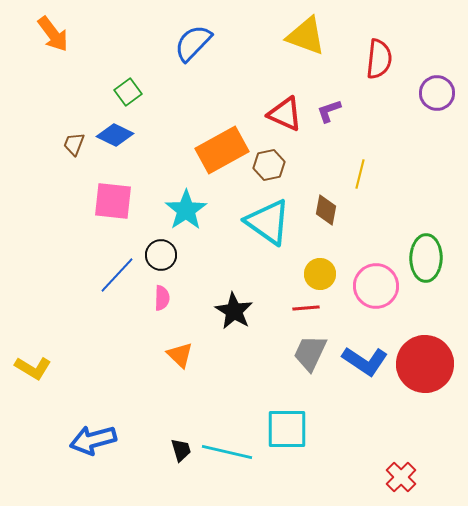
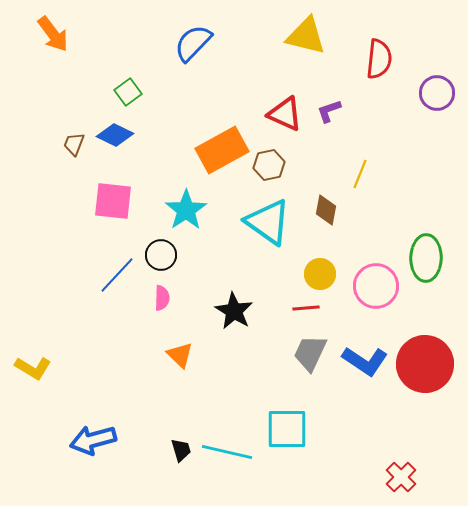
yellow triangle: rotated 6 degrees counterclockwise
yellow line: rotated 8 degrees clockwise
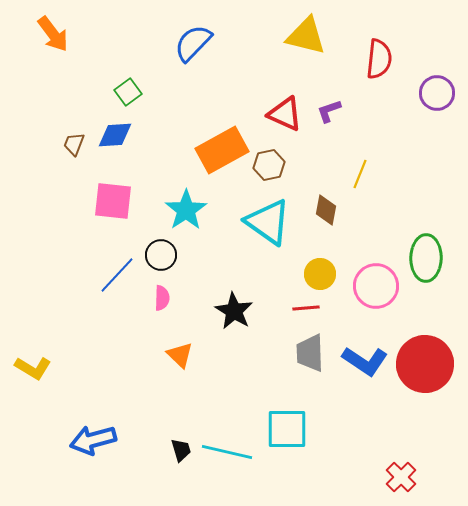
blue diamond: rotated 30 degrees counterclockwise
gray trapezoid: rotated 27 degrees counterclockwise
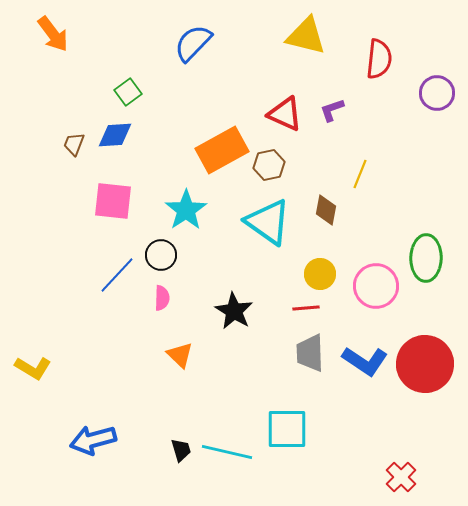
purple L-shape: moved 3 px right, 1 px up
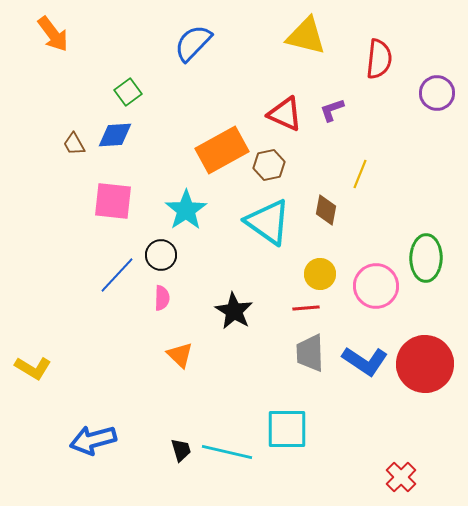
brown trapezoid: rotated 50 degrees counterclockwise
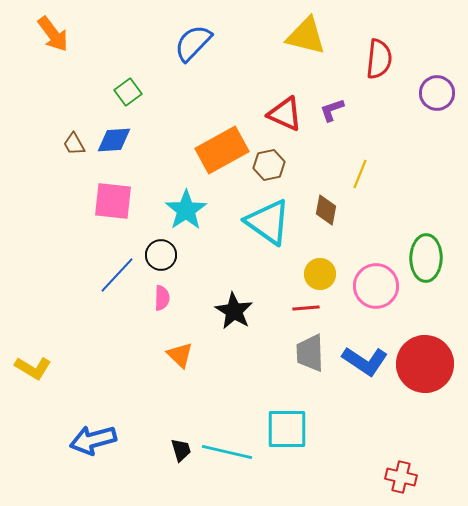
blue diamond: moved 1 px left, 5 px down
red cross: rotated 32 degrees counterclockwise
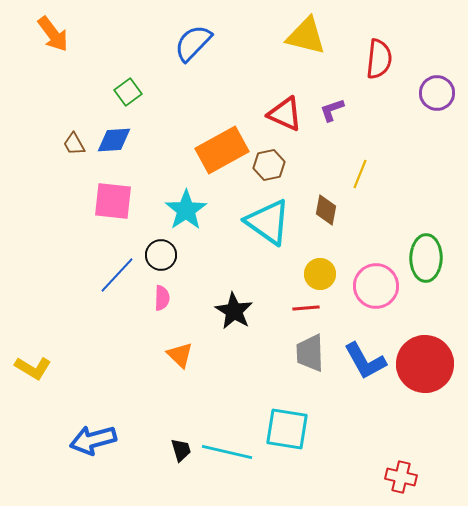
blue L-shape: rotated 27 degrees clockwise
cyan square: rotated 9 degrees clockwise
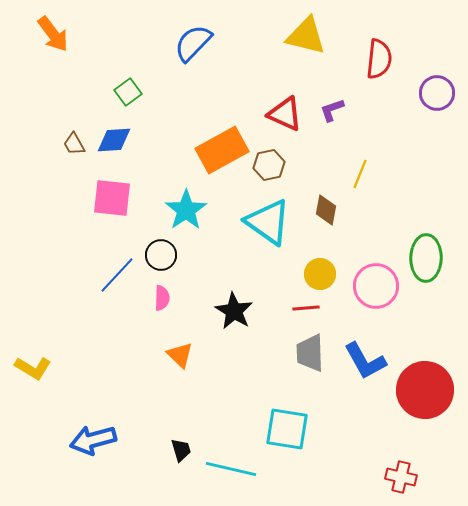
pink square: moved 1 px left, 3 px up
red circle: moved 26 px down
cyan line: moved 4 px right, 17 px down
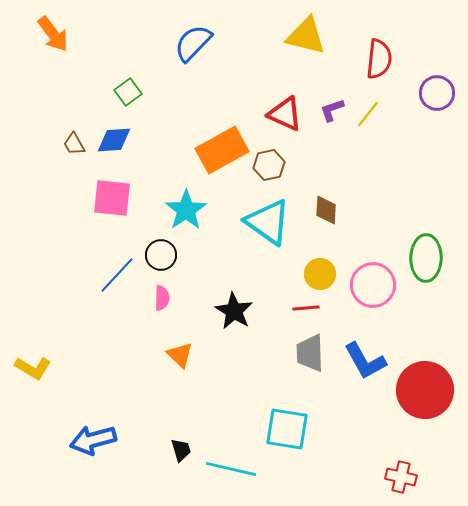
yellow line: moved 8 px right, 60 px up; rotated 16 degrees clockwise
brown diamond: rotated 8 degrees counterclockwise
pink circle: moved 3 px left, 1 px up
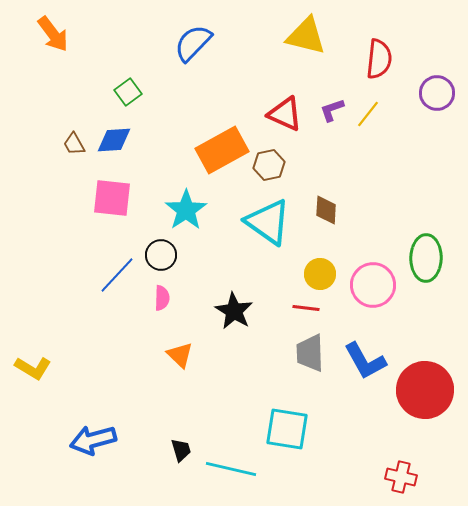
red line: rotated 12 degrees clockwise
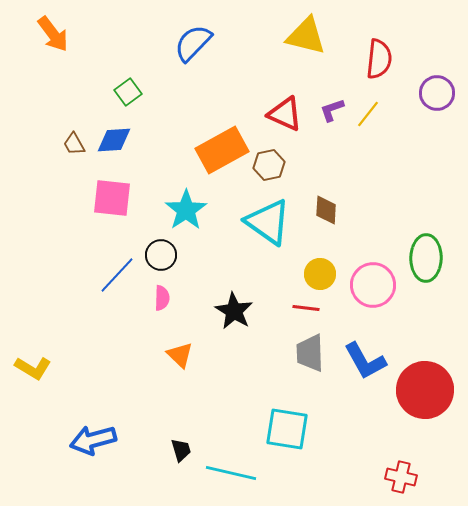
cyan line: moved 4 px down
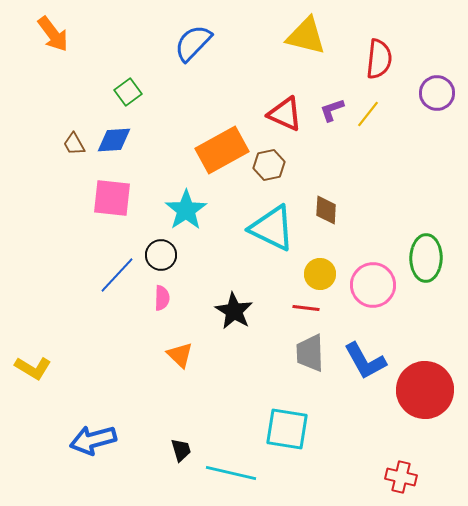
cyan triangle: moved 4 px right, 6 px down; rotated 9 degrees counterclockwise
